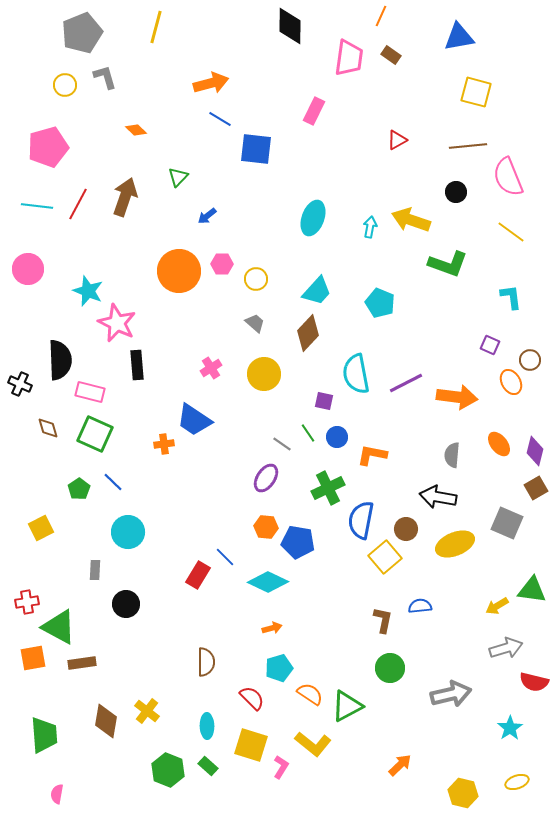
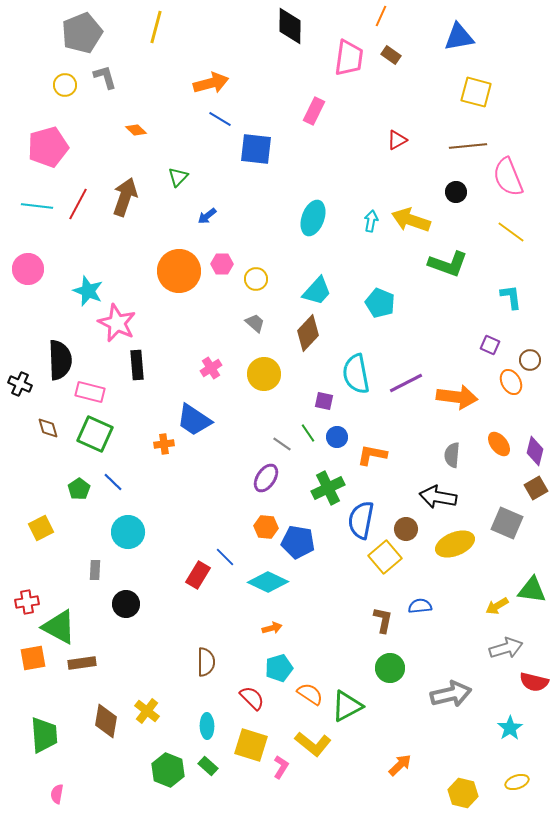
cyan arrow at (370, 227): moved 1 px right, 6 px up
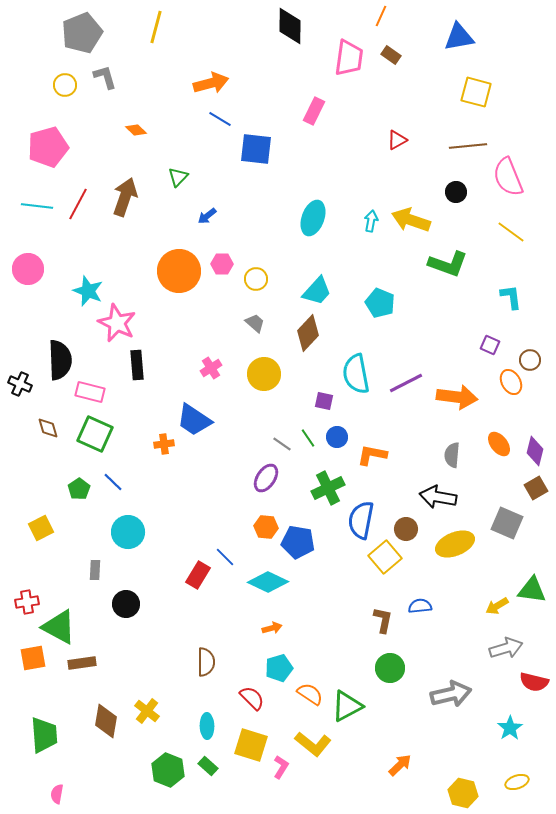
green line at (308, 433): moved 5 px down
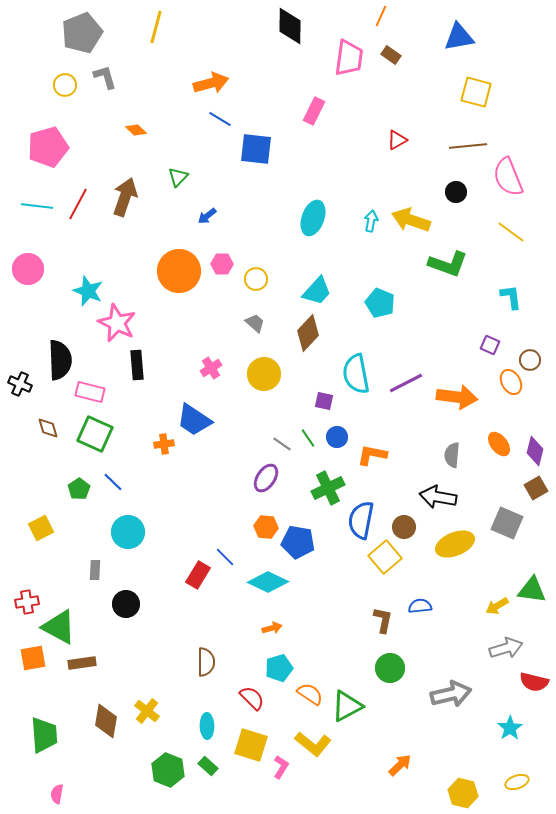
brown circle at (406, 529): moved 2 px left, 2 px up
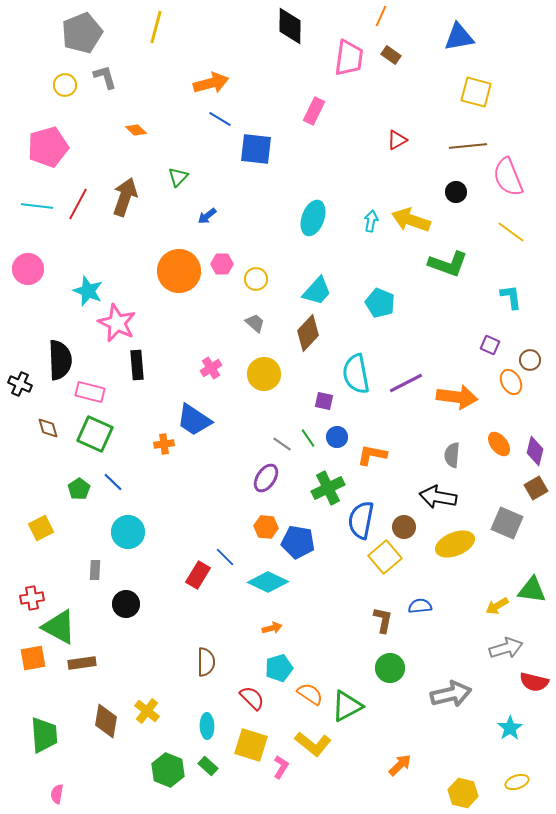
red cross at (27, 602): moved 5 px right, 4 px up
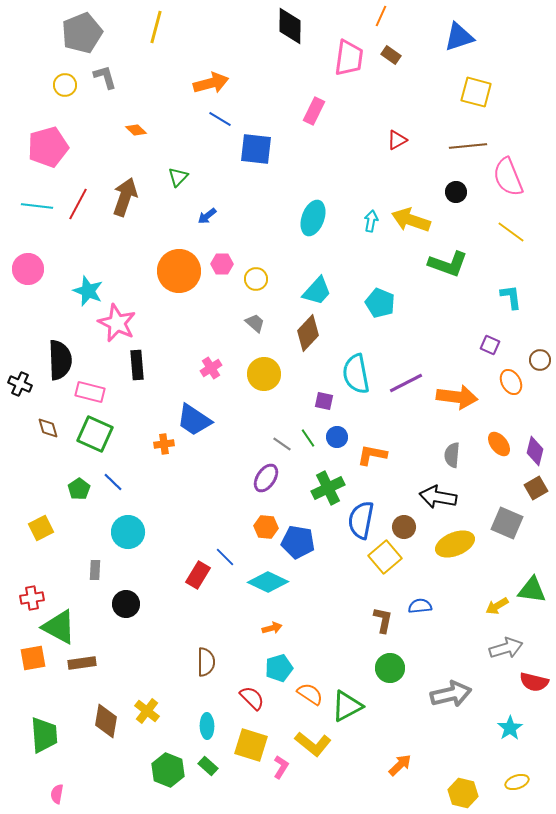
blue triangle at (459, 37): rotated 8 degrees counterclockwise
brown circle at (530, 360): moved 10 px right
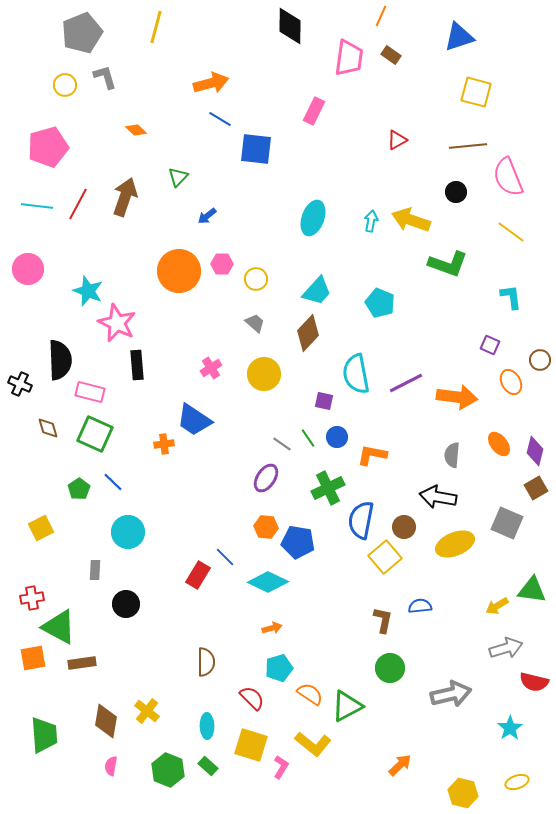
pink semicircle at (57, 794): moved 54 px right, 28 px up
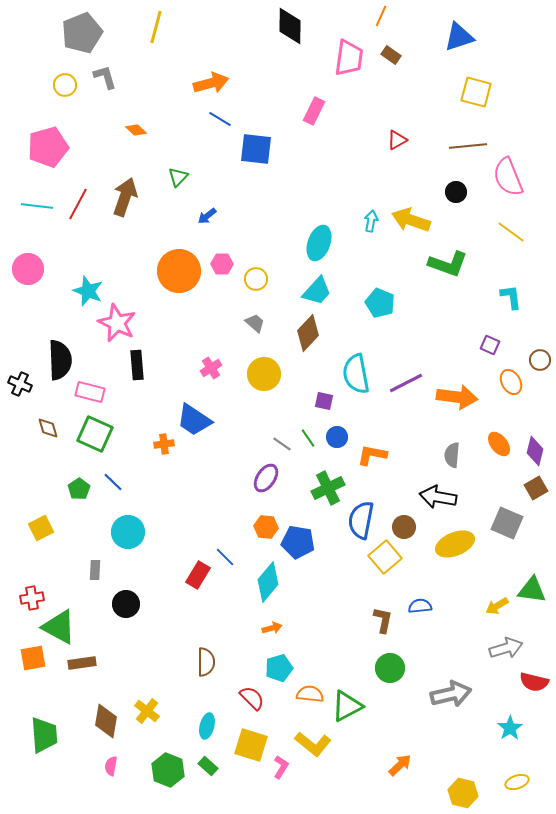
cyan ellipse at (313, 218): moved 6 px right, 25 px down
cyan diamond at (268, 582): rotated 75 degrees counterclockwise
orange semicircle at (310, 694): rotated 28 degrees counterclockwise
cyan ellipse at (207, 726): rotated 15 degrees clockwise
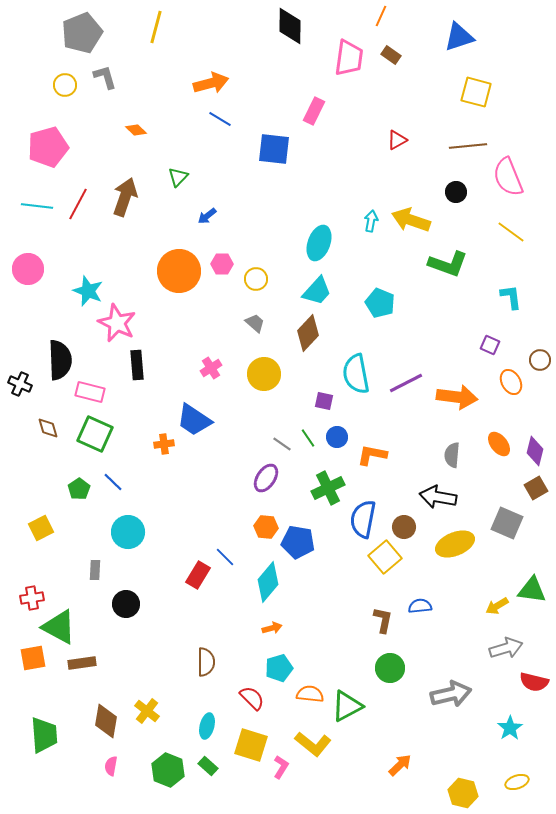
blue square at (256, 149): moved 18 px right
blue semicircle at (361, 520): moved 2 px right, 1 px up
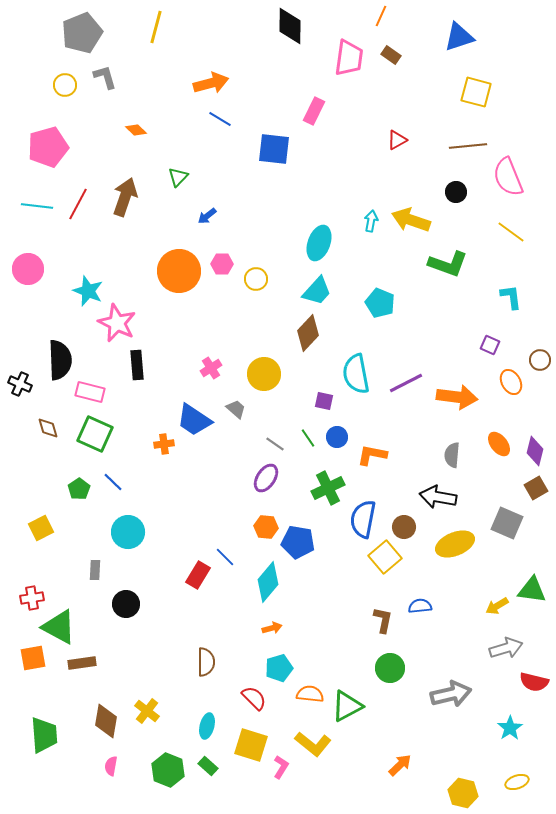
gray trapezoid at (255, 323): moved 19 px left, 86 px down
gray line at (282, 444): moved 7 px left
red semicircle at (252, 698): moved 2 px right
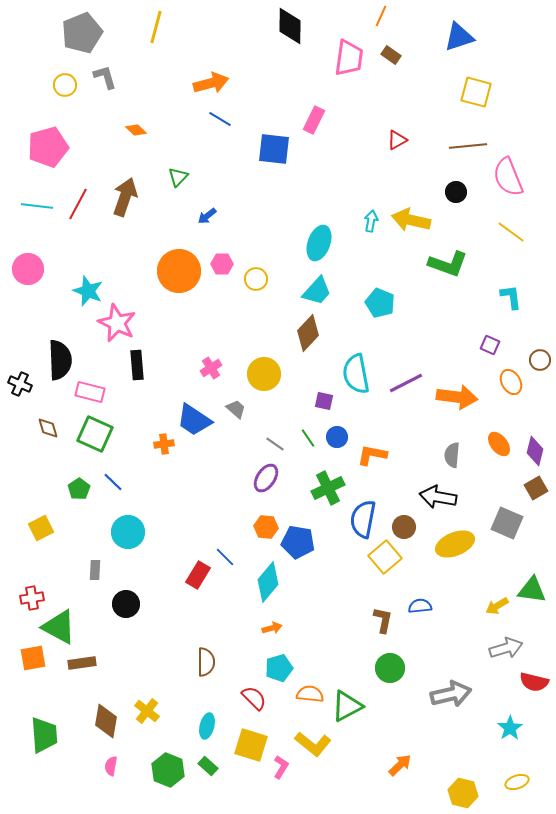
pink rectangle at (314, 111): moved 9 px down
yellow arrow at (411, 220): rotated 6 degrees counterclockwise
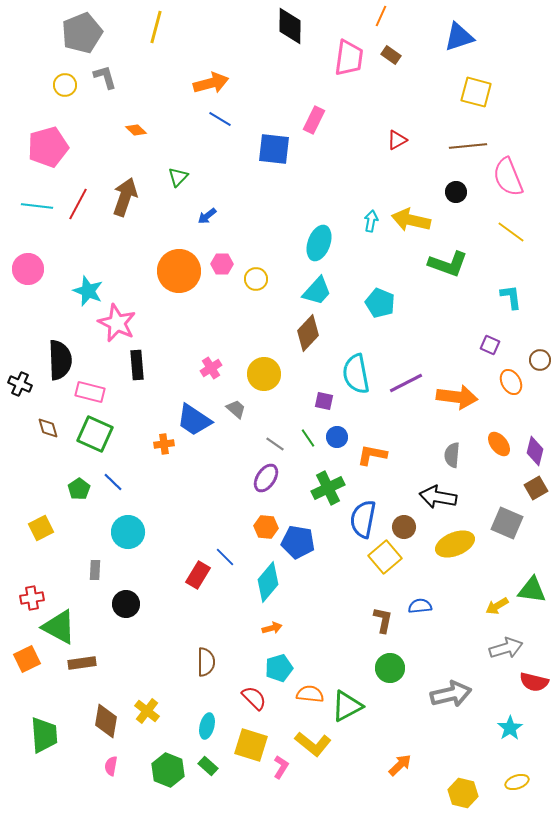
orange square at (33, 658): moved 6 px left, 1 px down; rotated 16 degrees counterclockwise
